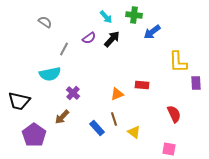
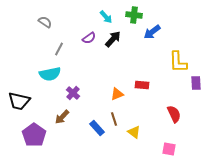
black arrow: moved 1 px right
gray line: moved 5 px left
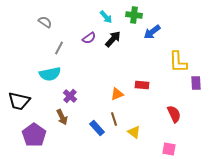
gray line: moved 1 px up
purple cross: moved 3 px left, 3 px down
brown arrow: rotated 70 degrees counterclockwise
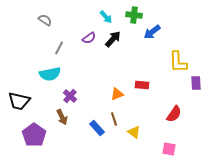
gray semicircle: moved 2 px up
red semicircle: rotated 60 degrees clockwise
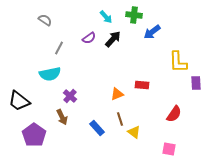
black trapezoid: rotated 25 degrees clockwise
brown line: moved 6 px right
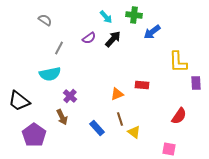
red semicircle: moved 5 px right, 2 px down
